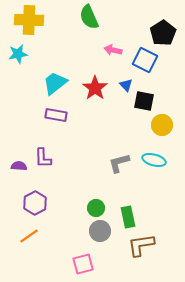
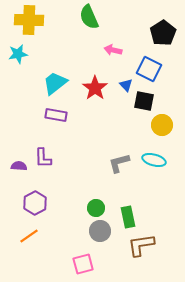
blue square: moved 4 px right, 9 px down
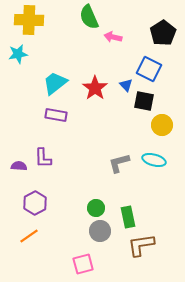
pink arrow: moved 13 px up
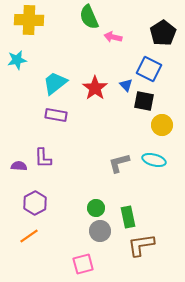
cyan star: moved 1 px left, 6 px down
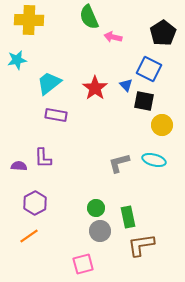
cyan trapezoid: moved 6 px left
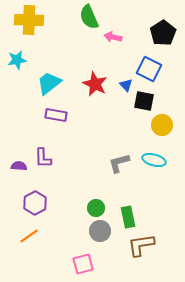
red star: moved 4 px up; rotated 10 degrees counterclockwise
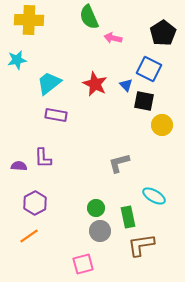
pink arrow: moved 1 px down
cyan ellipse: moved 36 px down; rotated 15 degrees clockwise
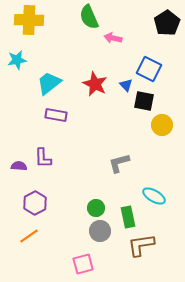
black pentagon: moved 4 px right, 10 px up
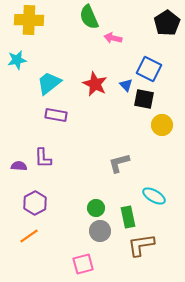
black square: moved 2 px up
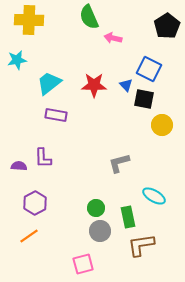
black pentagon: moved 3 px down
red star: moved 1 px left, 1 px down; rotated 25 degrees counterclockwise
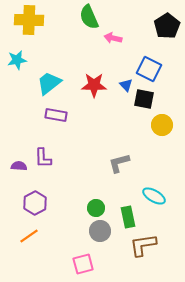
brown L-shape: moved 2 px right
